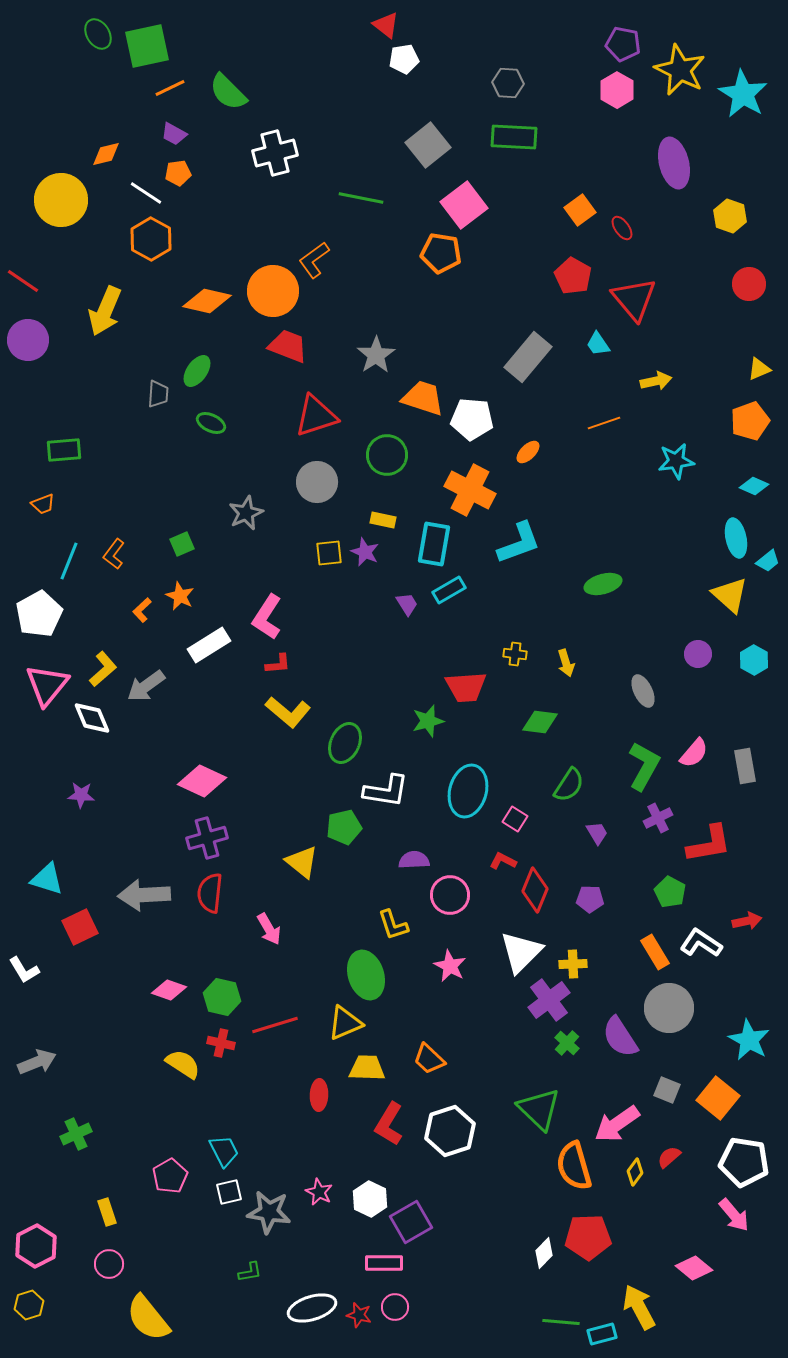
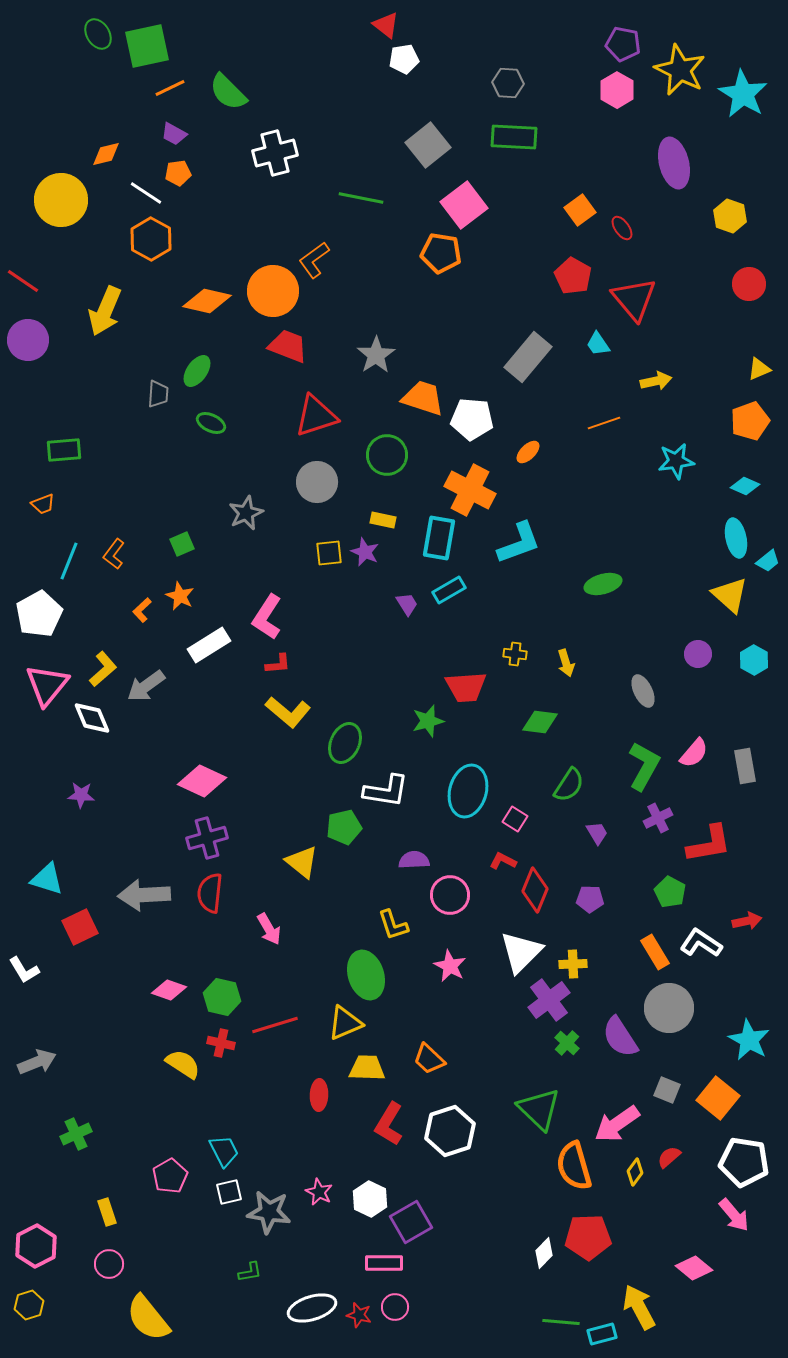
cyan diamond at (754, 486): moved 9 px left
cyan rectangle at (434, 544): moved 5 px right, 6 px up
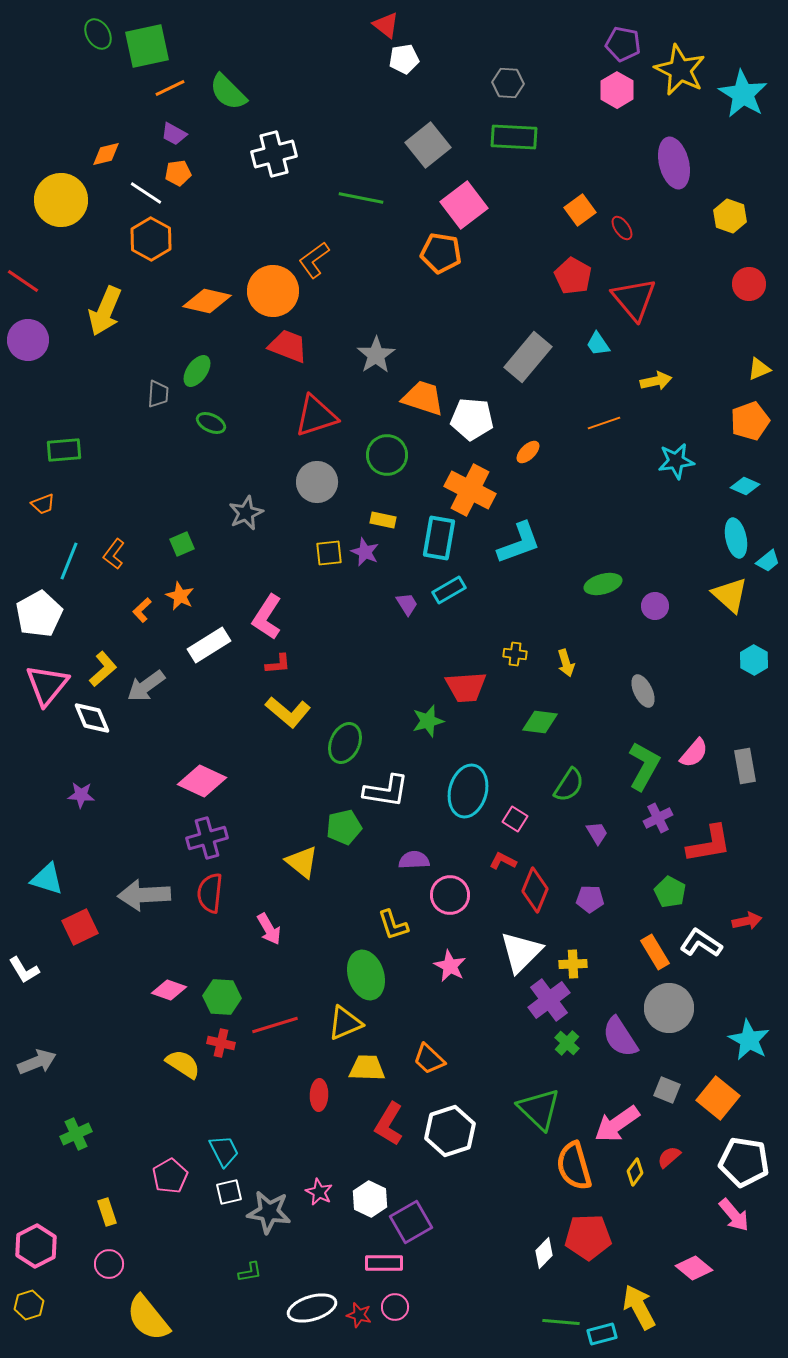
white cross at (275, 153): moved 1 px left, 1 px down
purple circle at (698, 654): moved 43 px left, 48 px up
green hexagon at (222, 997): rotated 9 degrees counterclockwise
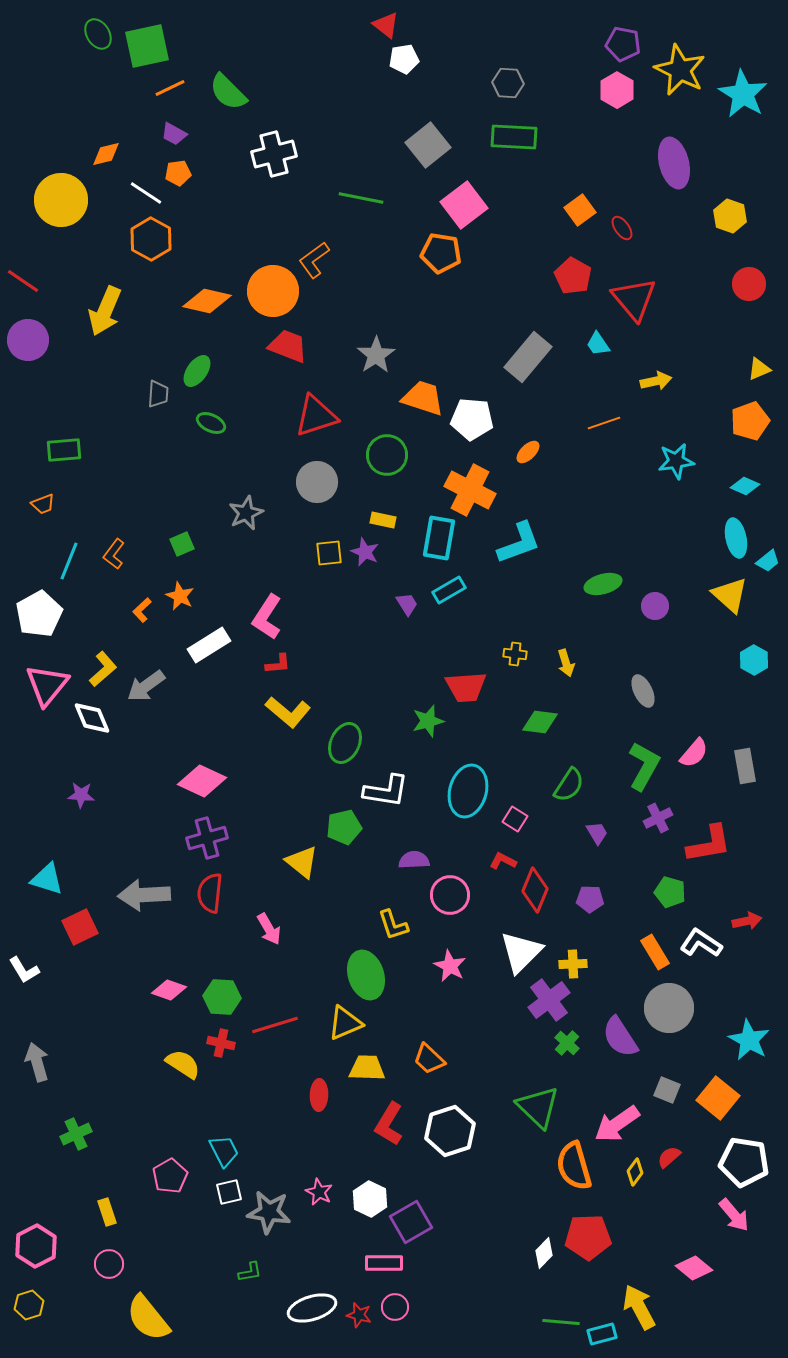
green pentagon at (670, 892): rotated 12 degrees counterclockwise
gray arrow at (37, 1062): rotated 84 degrees counterclockwise
green triangle at (539, 1109): moved 1 px left, 2 px up
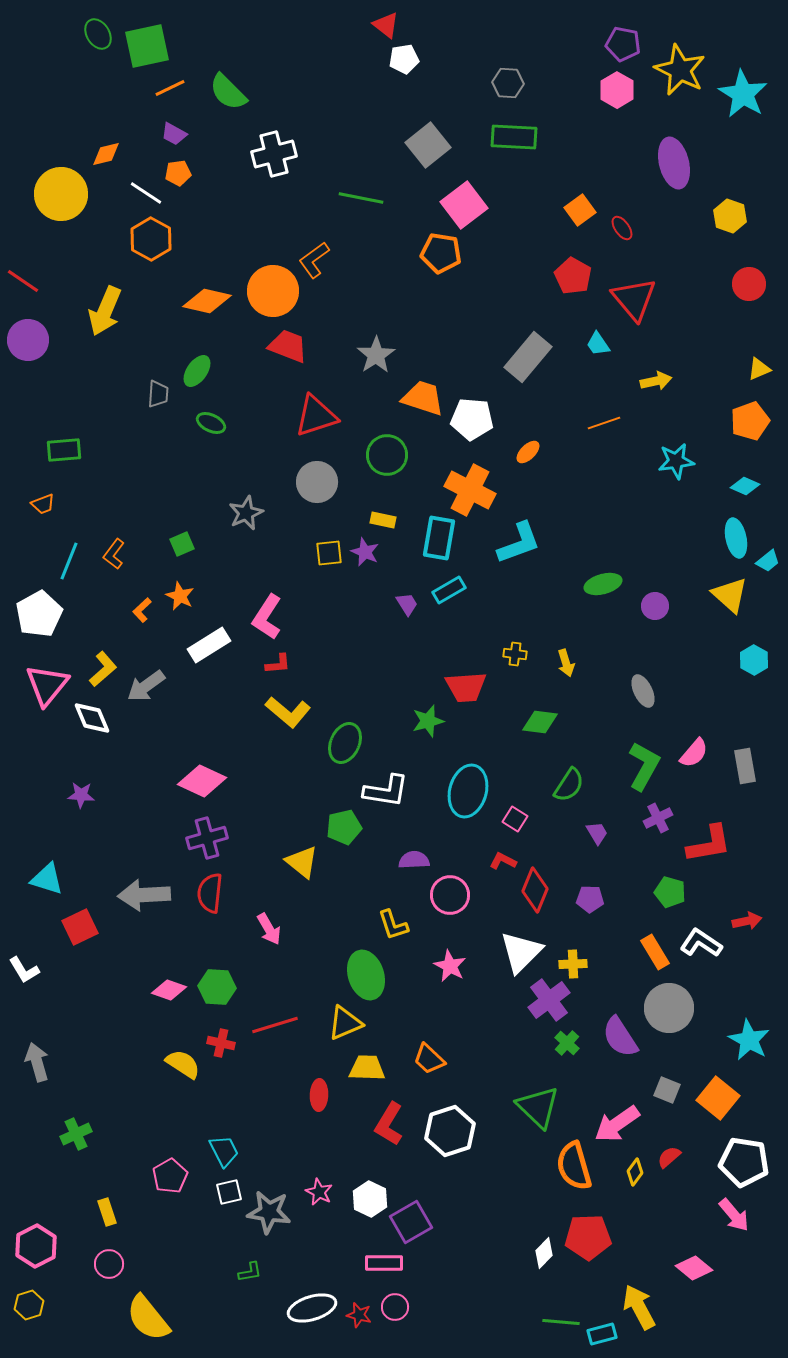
yellow circle at (61, 200): moved 6 px up
green hexagon at (222, 997): moved 5 px left, 10 px up
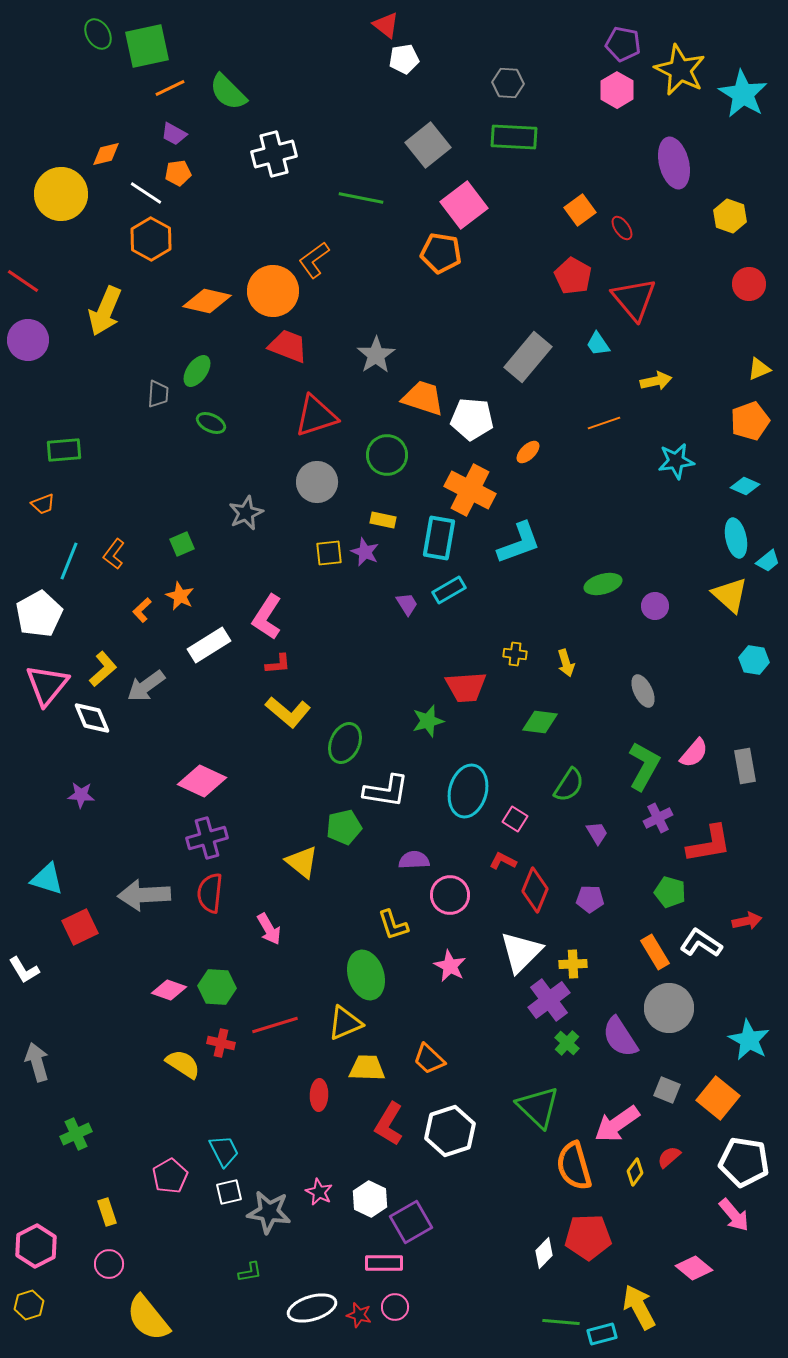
cyan hexagon at (754, 660): rotated 20 degrees counterclockwise
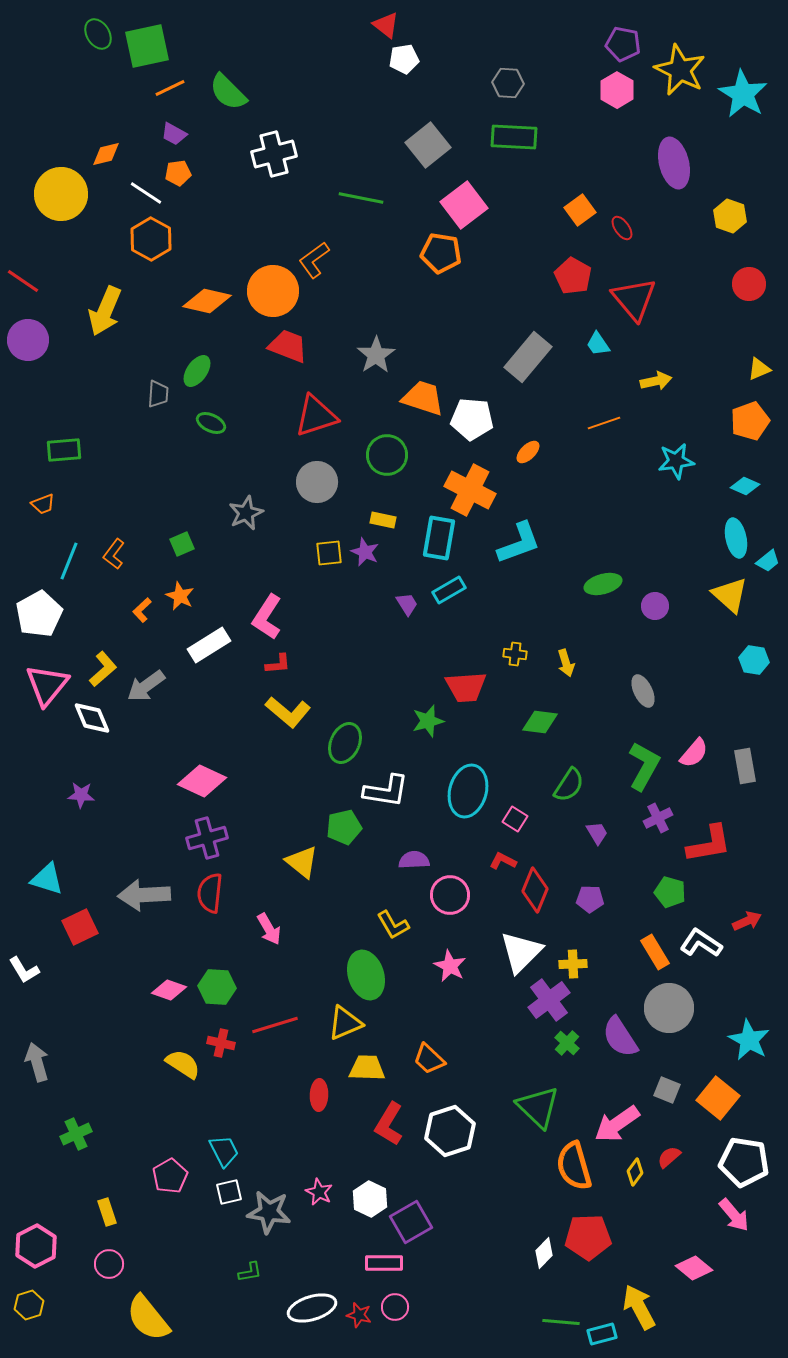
red arrow at (747, 921): rotated 12 degrees counterclockwise
yellow L-shape at (393, 925): rotated 12 degrees counterclockwise
